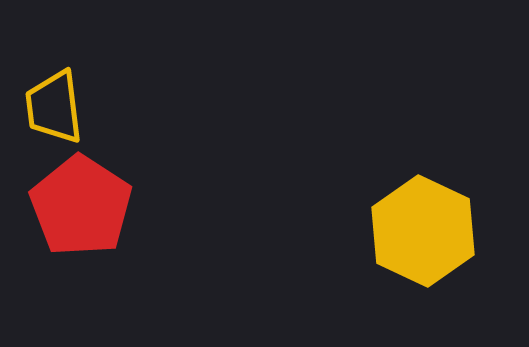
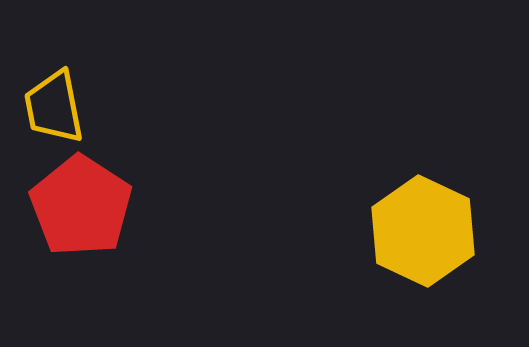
yellow trapezoid: rotated 4 degrees counterclockwise
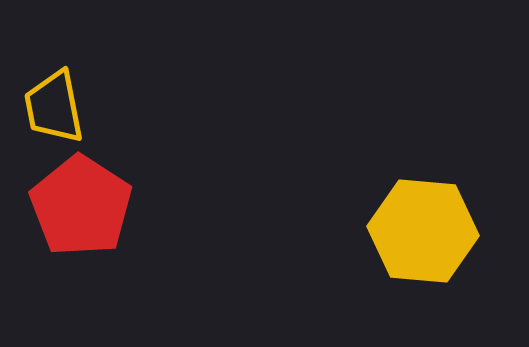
yellow hexagon: rotated 20 degrees counterclockwise
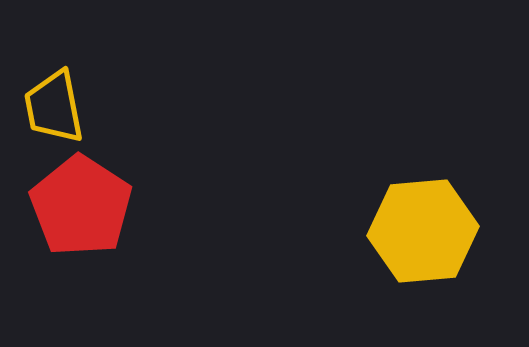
yellow hexagon: rotated 10 degrees counterclockwise
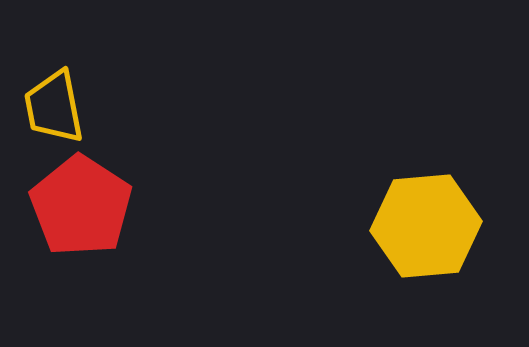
yellow hexagon: moved 3 px right, 5 px up
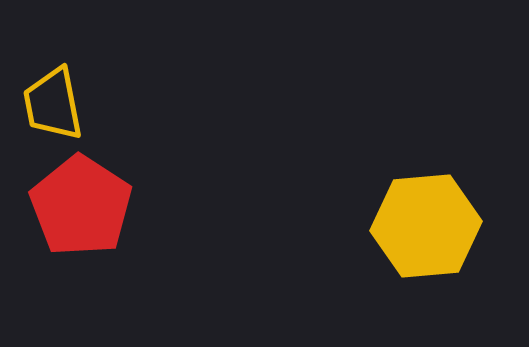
yellow trapezoid: moved 1 px left, 3 px up
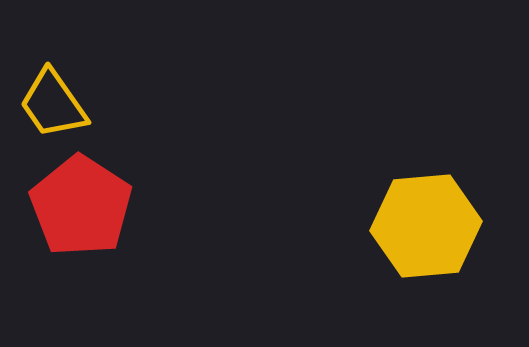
yellow trapezoid: rotated 24 degrees counterclockwise
